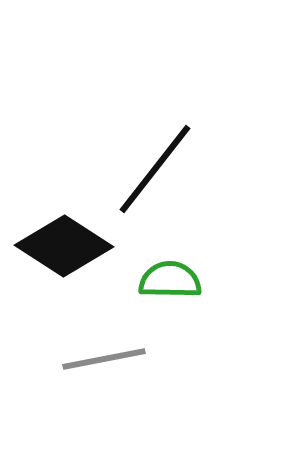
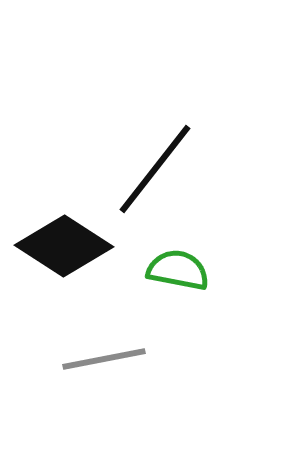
green semicircle: moved 8 px right, 10 px up; rotated 10 degrees clockwise
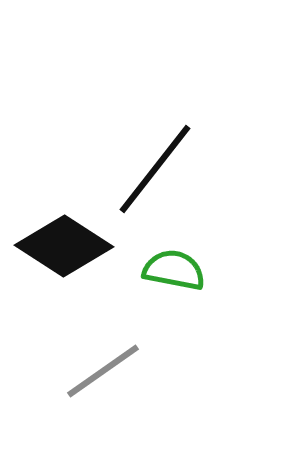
green semicircle: moved 4 px left
gray line: moved 1 px left, 12 px down; rotated 24 degrees counterclockwise
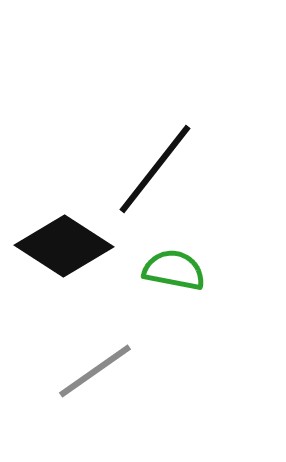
gray line: moved 8 px left
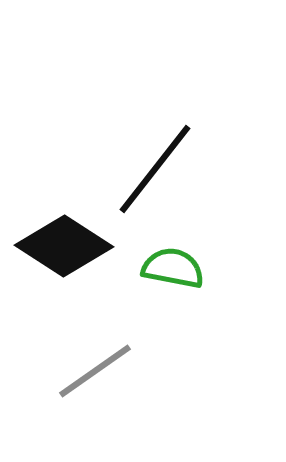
green semicircle: moved 1 px left, 2 px up
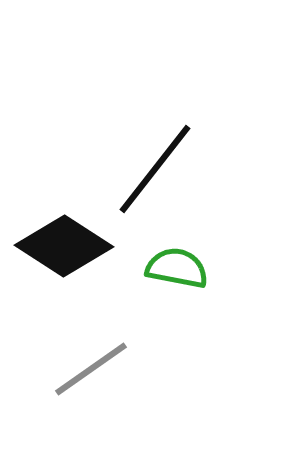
green semicircle: moved 4 px right
gray line: moved 4 px left, 2 px up
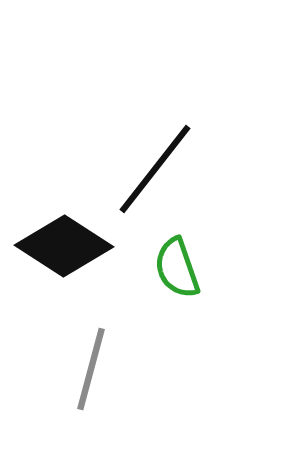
green semicircle: rotated 120 degrees counterclockwise
gray line: rotated 40 degrees counterclockwise
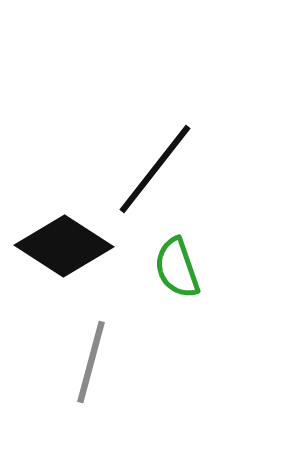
gray line: moved 7 px up
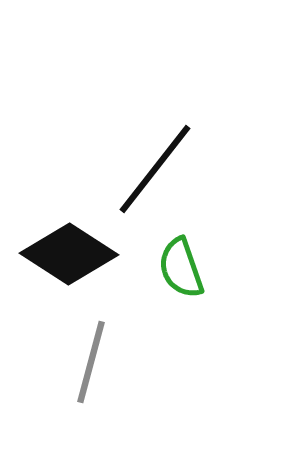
black diamond: moved 5 px right, 8 px down
green semicircle: moved 4 px right
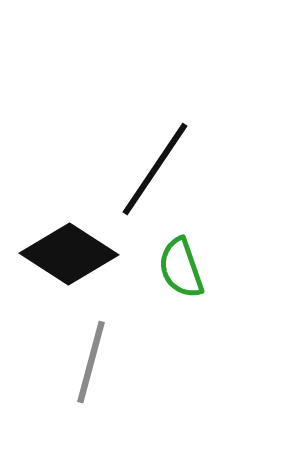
black line: rotated 4 degrees counterclockwise
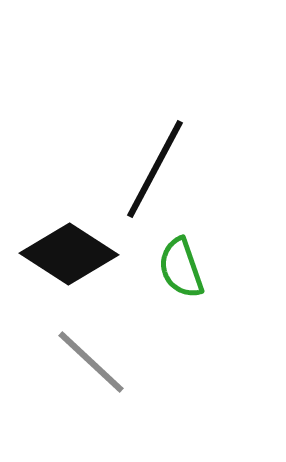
black line: rotated 6 degrees counterclockwise
gray line: rotated 62 degrees counterclockwise
